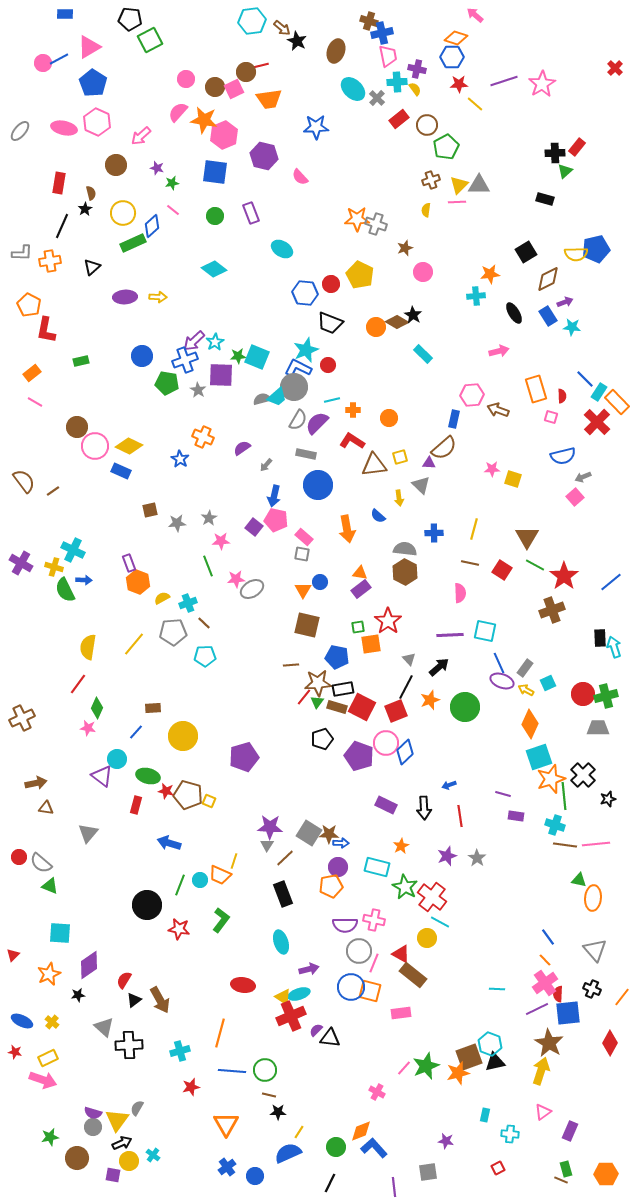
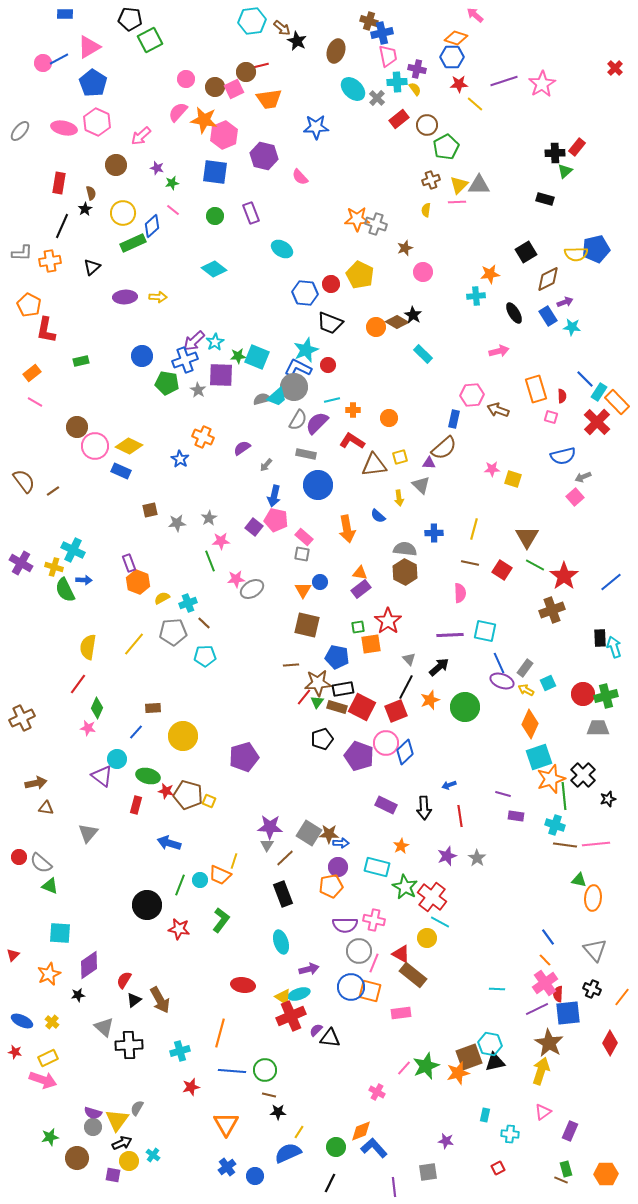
green line at (208, 566): moved 2 px right, 5 px up
cyan hexagon at (490, 1044): rotated 10 degrees counterclockwise
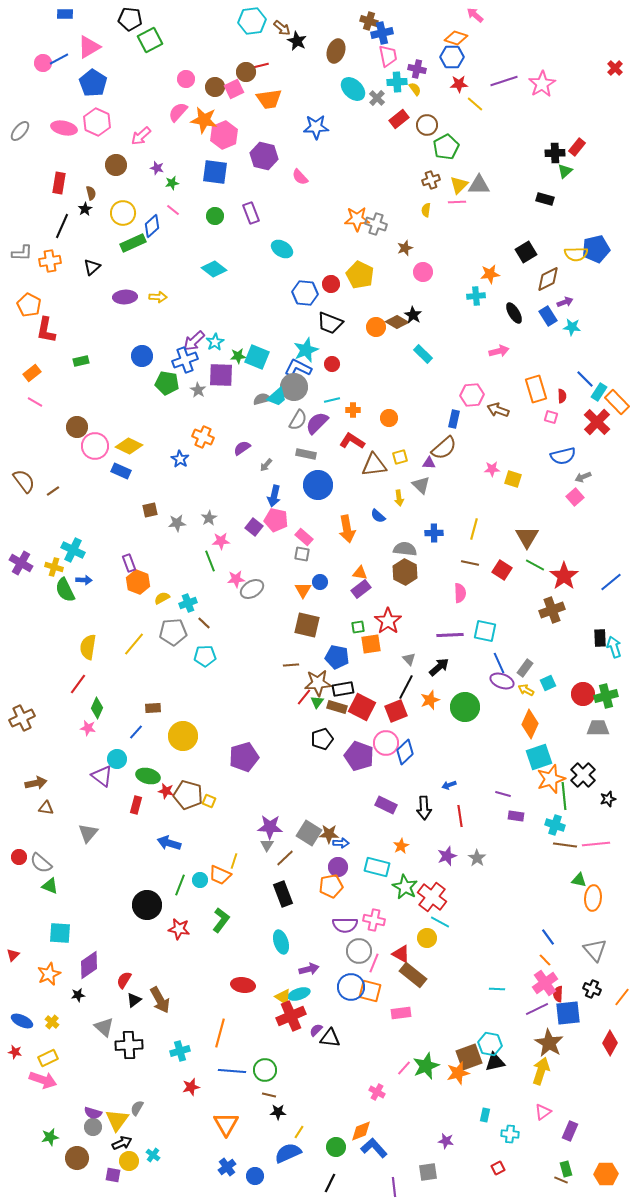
red circle at (328, 365): moved 4 px right, 1 px up
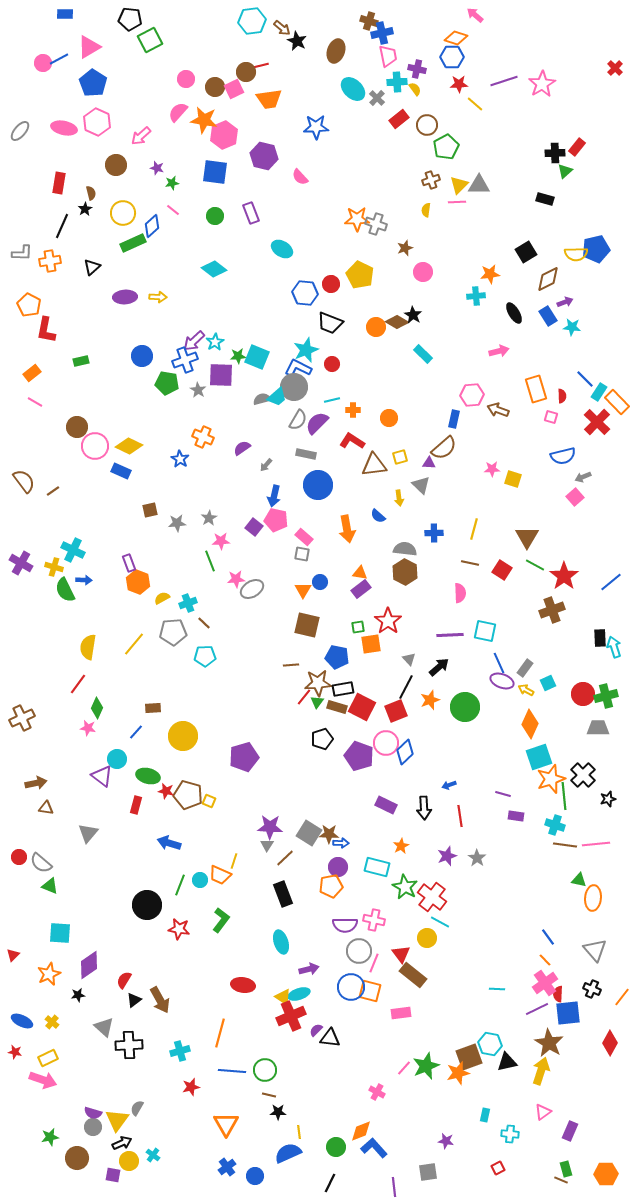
red triangle at (401, 954): rotated 24 degrees clockwise
black triangle at (495, 1062): moved 12 px right
yellow line at (299, 1132): rotated 40 degrees counterclockwise
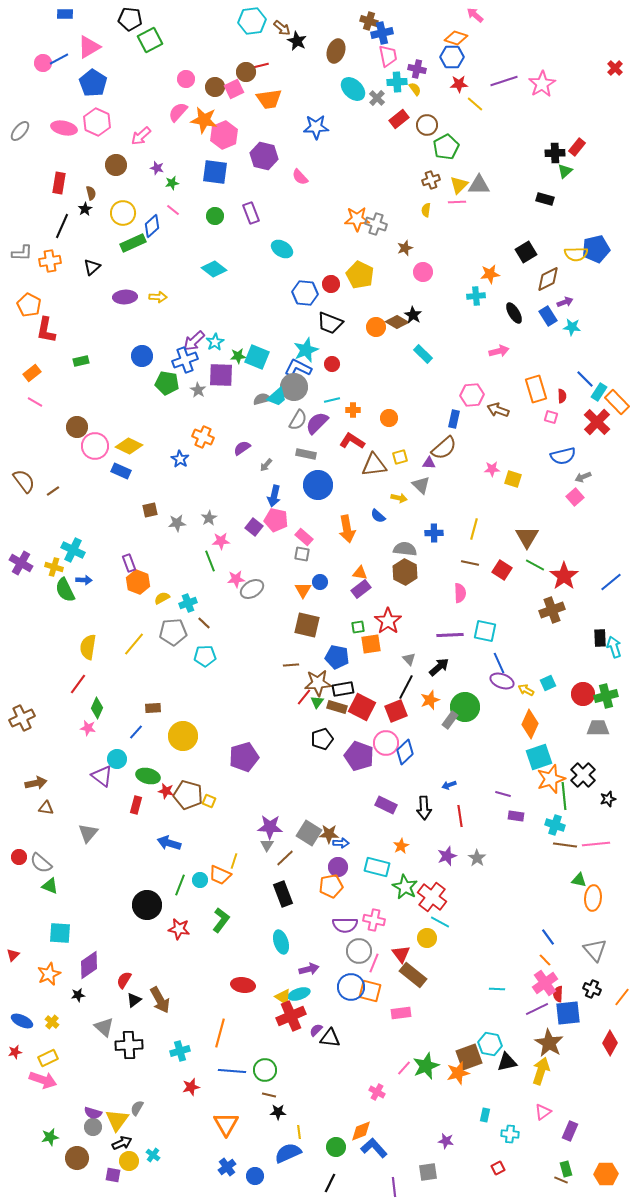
yellow arrow at (399, 498): rotated 70 degrees counterclockwise
gray rectangle at (525, 668): moved 75 px left, 52 px down
red star at (15, 1052): rotated 24 degrees counterclockwise
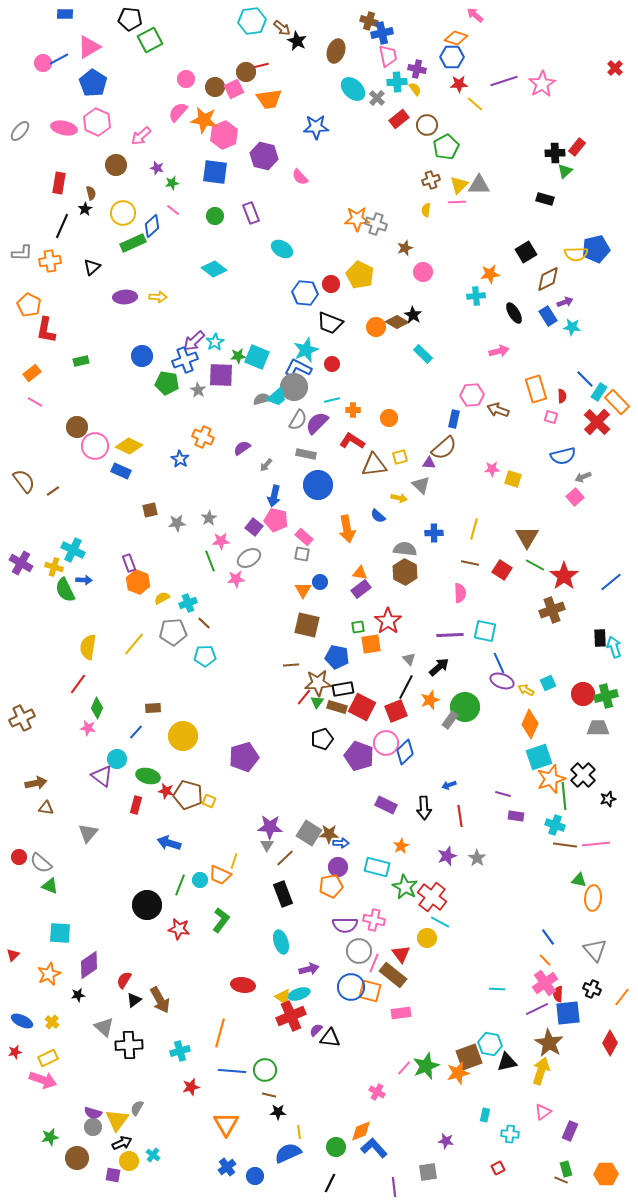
gray ellipse at (252, 589): moved 3 px left, 31 px up
brown rectangle at (413, 975): moved 20 px left
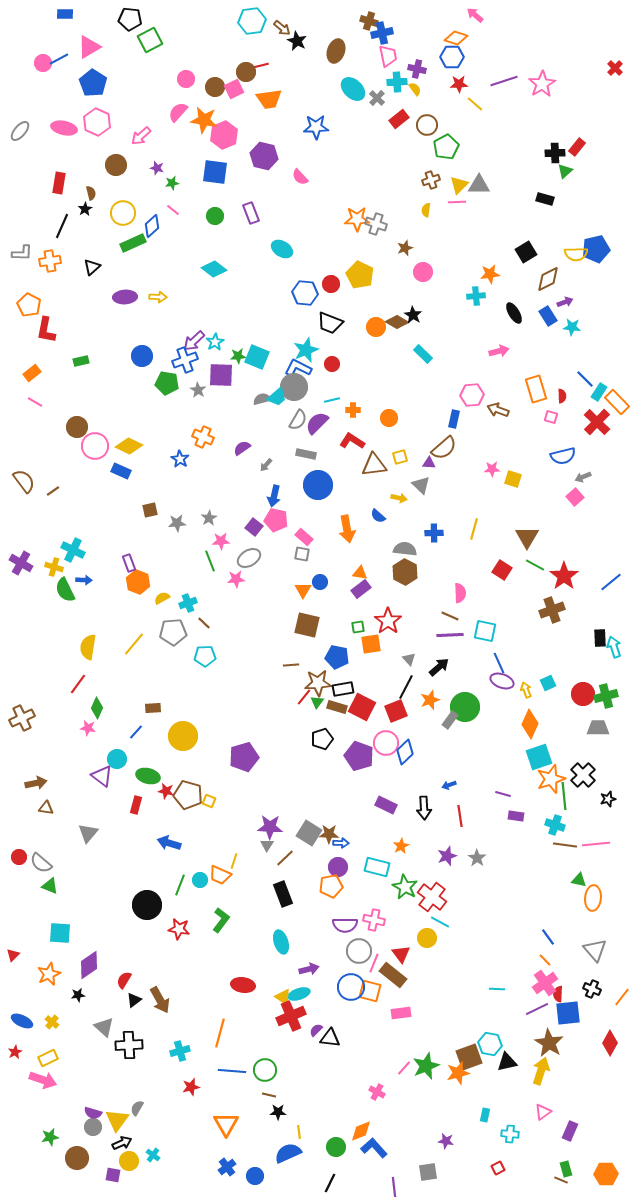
brown line at (470, 563): moved 20 px left, 53 px down; rotated 12 degrees clockwise
yellow arrow at (526, 690): rotated 42 degrees clockwise
red star at (15, 1052): rotated 16 degrees counterclockwise
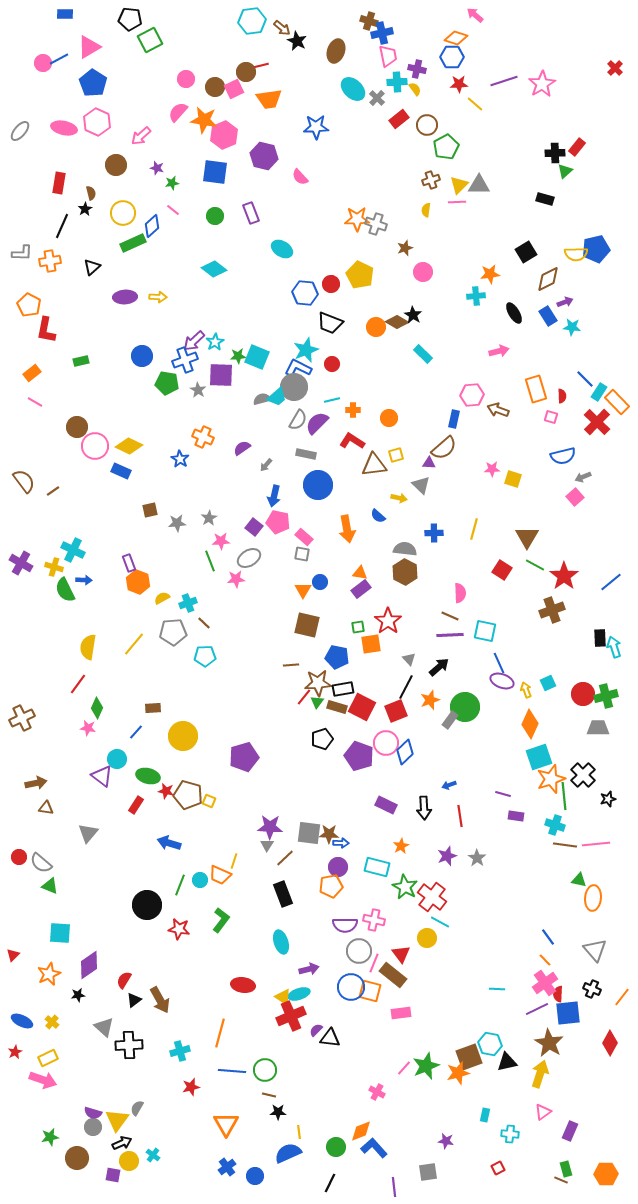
yellow square at (400, 457): moved 4 px left, 2 px up
pink pentagon at (276, 520): moved 2 px right, 2 px down
red rectangle at (136, 805): rotated 18 degrees clockwise
gray square at (309, 833): rotated 25 degrees counterclockwise
yellow arrow at (541, 1071): moved 1 px left, 3 px down
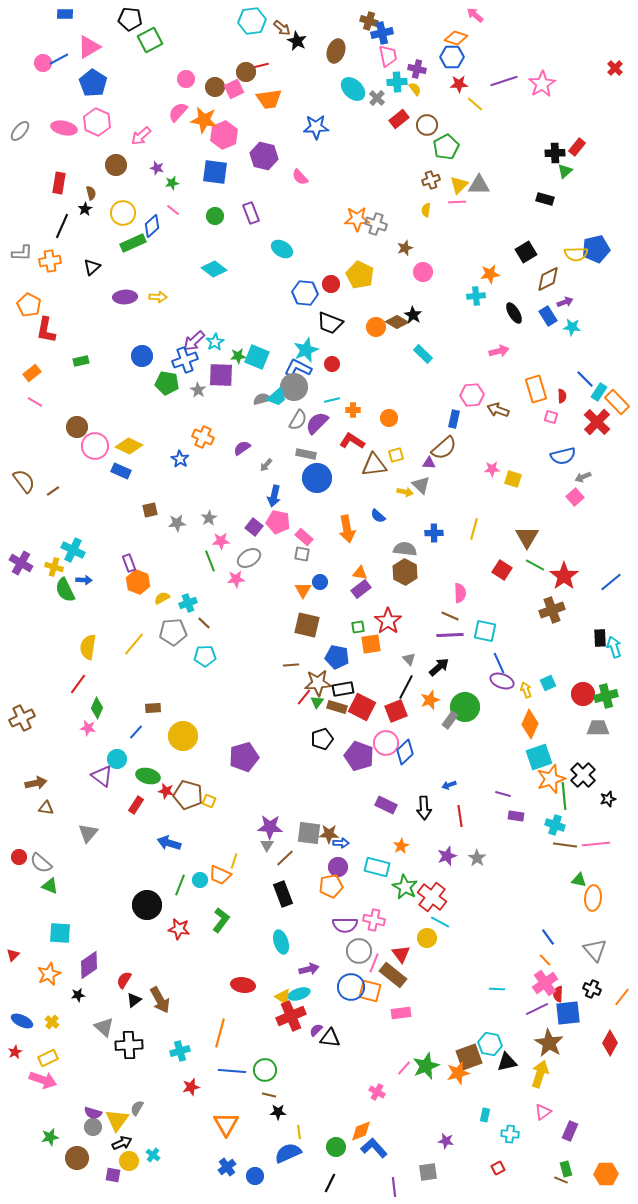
blue circle at (318, 485): moved 1 px left, 7 px up
yellow arrow at (399, 498): moved 6 px right, 6 px up
